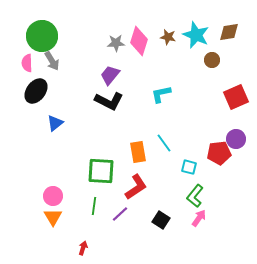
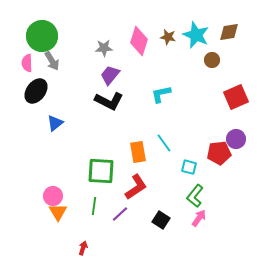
gray star: moved 12 px left, 5 px down
orange triangle: moved 5 px right, 5 px up
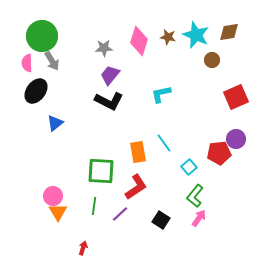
cyan square: rotated 35 degrees clockwise
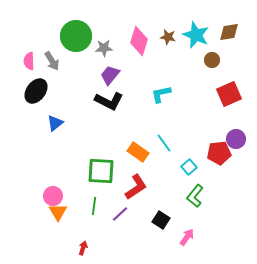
green circle: moved 34 px right
pink semicircle: moved 2 px right, 2 px up
red square: moved 7 px left, 3 px up
orange rectangle: rotated 45 degrees counterclockwise
pink arrow: moved 12 px left, 19 px down
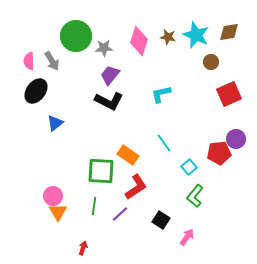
brown circle: moved 1 px left, 2 px down
orange rectangle: moved 10 px left, 3 px down
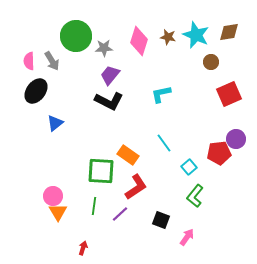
black square: rotated 12 degrees counterclockwise
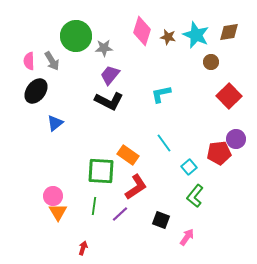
pink diamond: moved 3 px right, 10 px up
red square: moved 2 px down; rotated 20 degrees counterclockwise
